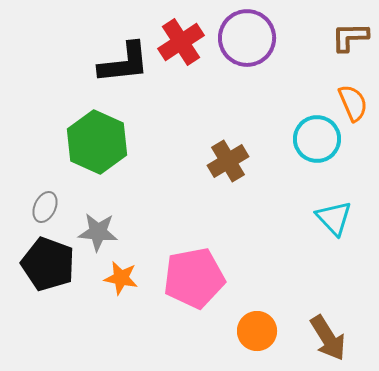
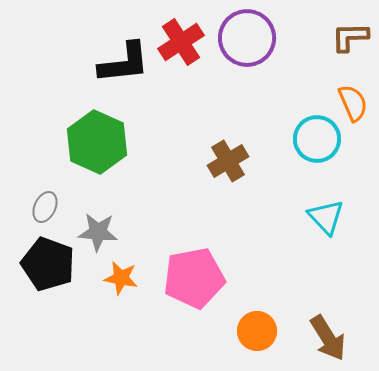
cyan triangle: moved 8 px left, 1 px up
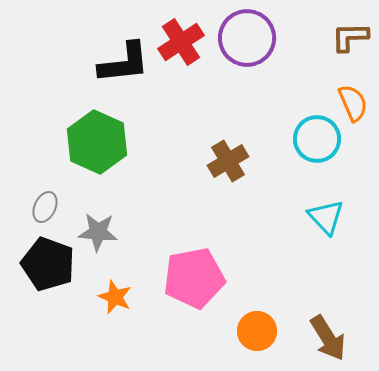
orange star: moved 6 px left, 19 px down; rotated 12 degrees clockwise
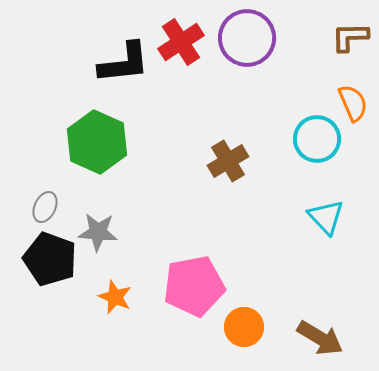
black pentagon: moved 2 px right, 5 px up
pink pentagon: moved 8 px down
orange circle: moved 13 px left, 4 px up
brown arrow: moved 8 px left; rotated 27 degrees counterclockwise
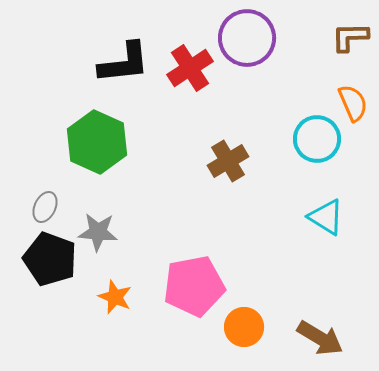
red cross: moved 9 px right, 26 px down
cyan triangle: rotated 15 degrees counterclockwise
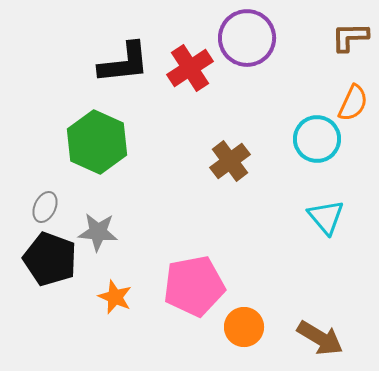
orange semicircle: rotated 48 degrees clockwise
brown cross: moved 2 px right; rotated 6 degrees counterclockwise
cyan triangle: rotated 18 degrees clockwise
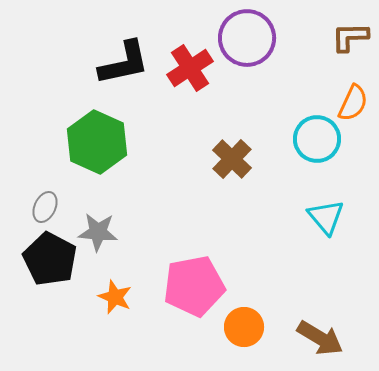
black L-shape: rotated 6 degrees counterclockwise
brown cross: moved 2 px right, 2 px up; rotated 9 degrees counterclockwise
black pentagon: rotated 8 degrees clockwise
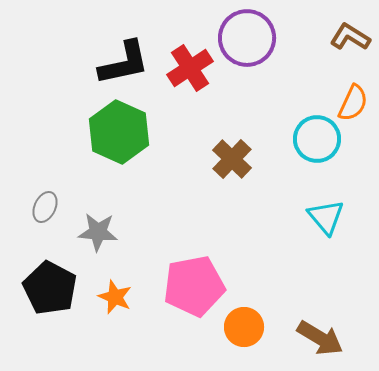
brown L-shape: rotated 33 degrees clockwise
green hexagon: moved 22 px right, 10 px up
black pentagon: moved 29 px down
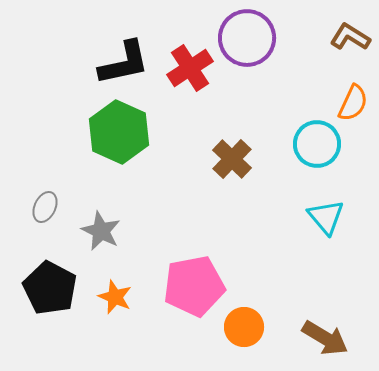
cyan circle: moved 5 px down
gray star: moved 3 px right, 1 px up; rotated 21 degrees clockwise
brown arrow: moved 5 px right
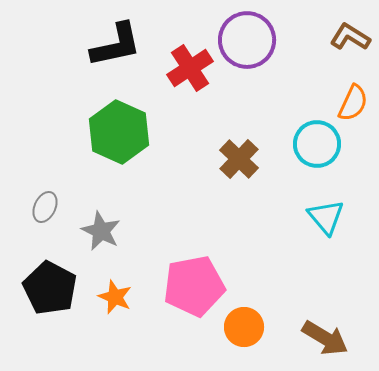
purple circle: moved 2 px down
black L-shape: moved 8 px left, 18 px up
brown cross: moved 7 px right
